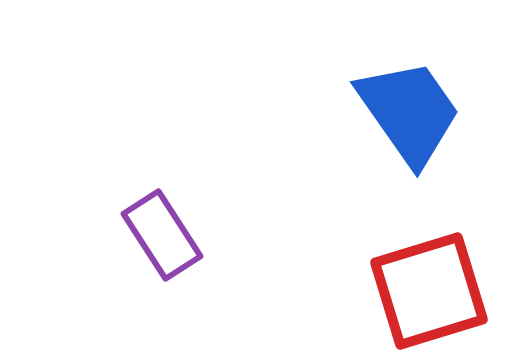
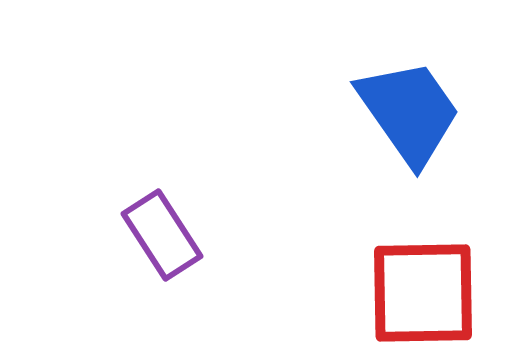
red square: moved 6 px left, 2 px down; rotated 16 degrees clockwise
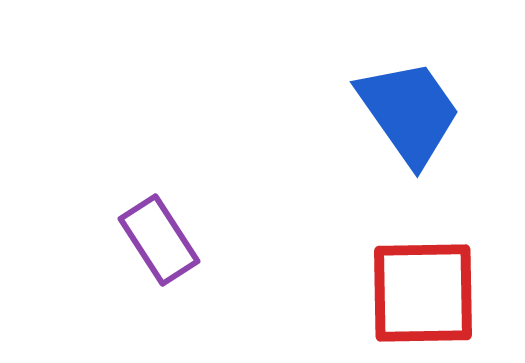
purple rectangle: moved 3 px left, 5 px down
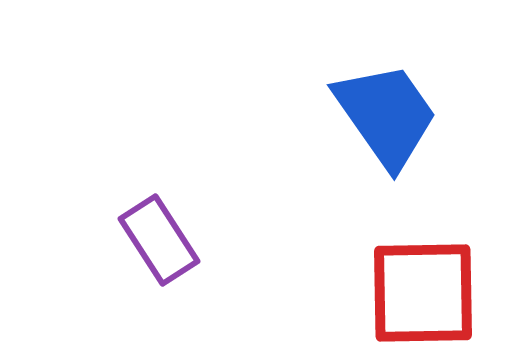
blue trapezoid: moved 23 px left, 3 px down
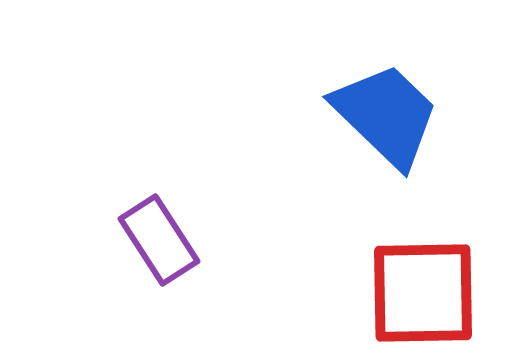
blue trapezoid: rotated 11 degrees counterclockwise
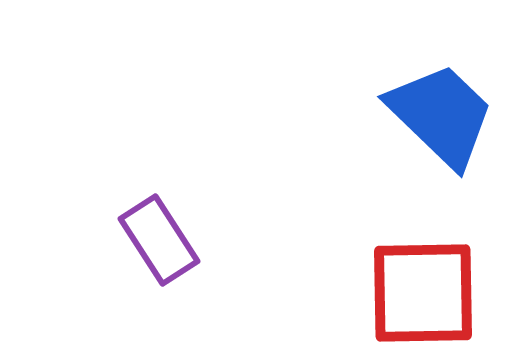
blue trapezoid: moved 55 px right
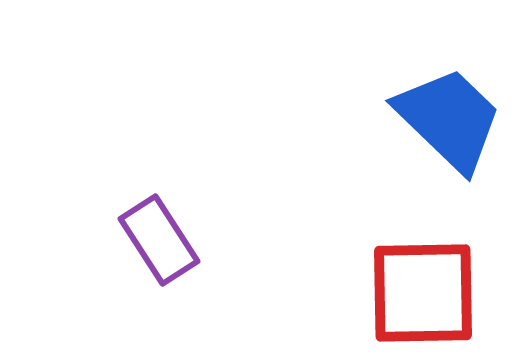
blue trapezoid: moved 8 px right, 4 px down
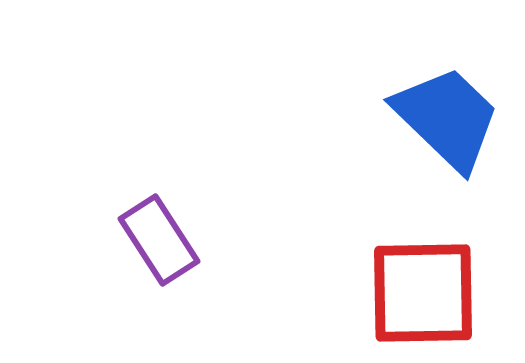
blue trapezoid: moved 2 px left, 1 px up
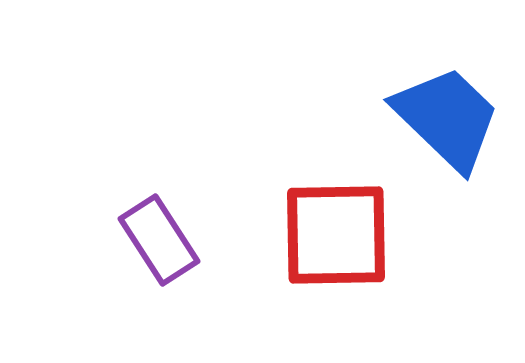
red square: moved 87 px left, 58 px up
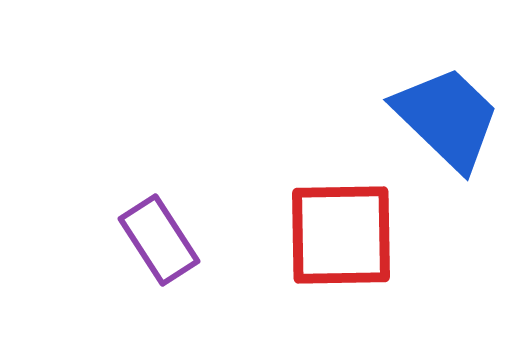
red square: moved 5 px right
